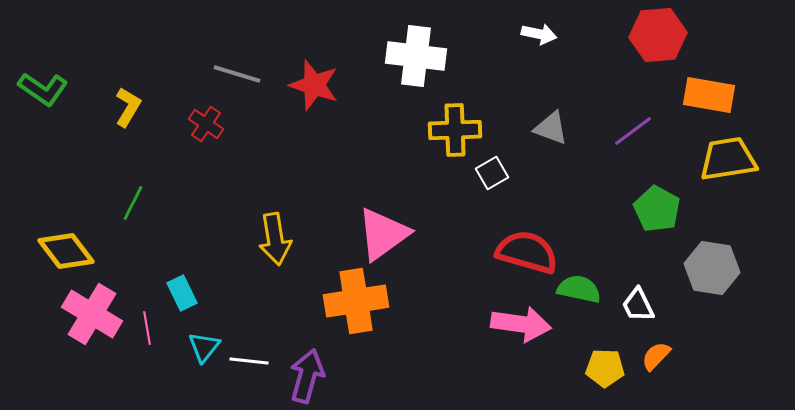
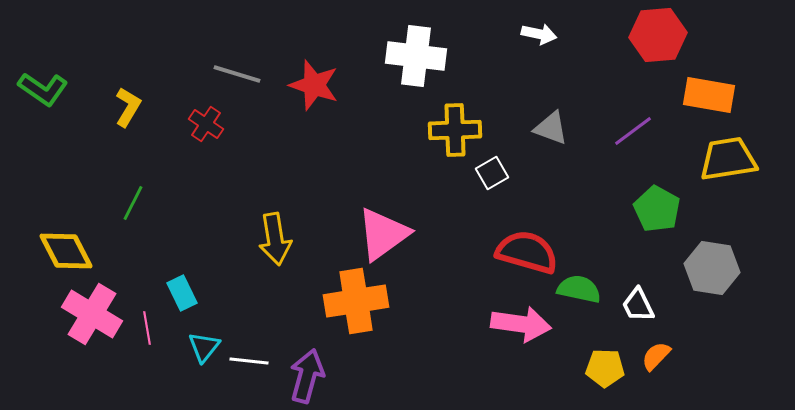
yellow diamond: rotated 10 degrees clockwise
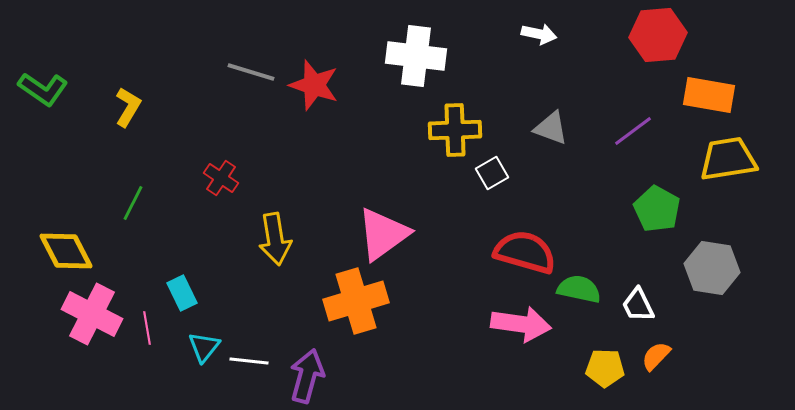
gray line: moved 14 px right, 2 px up
red cross: moved 15 px right, 54 px down
red semicircle: moved 2 px left
orange cross: rotated 8 degrees counterclockwise
pink cross: rotated 4 degrees counterclockwise
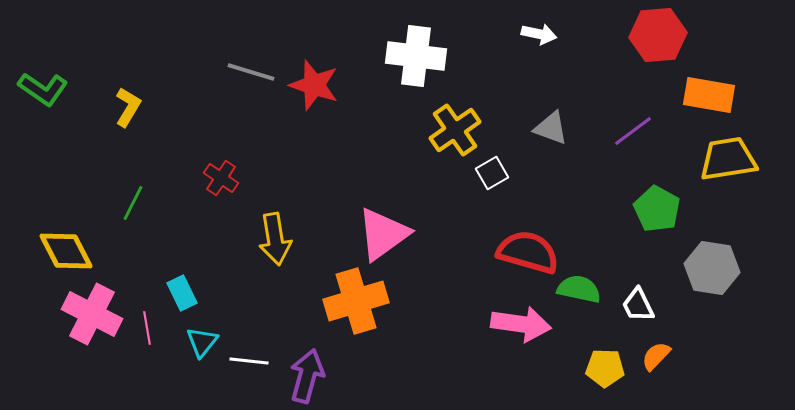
yellow cross: rotated 33 degrees counterclockwise
red semicircle: moved 3 px right
cyan triangle: moved 2 px left, 5 px up
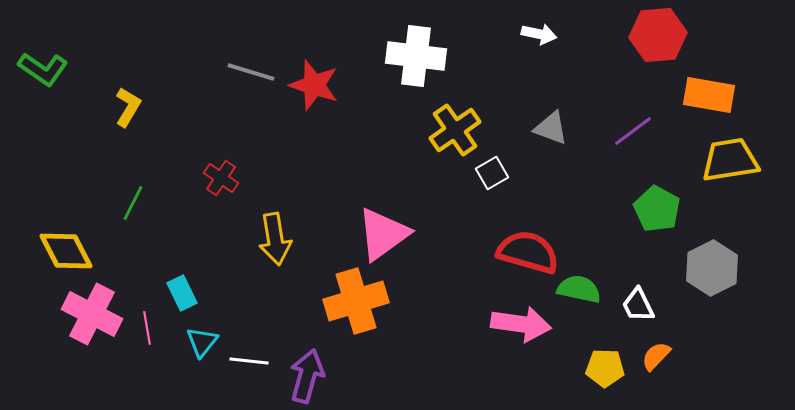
green L-shape: moved 20 px up
yellow trapezoid: moved 2 px right, 1 px down
gray hexagon: rotated 24 degrees clockwise
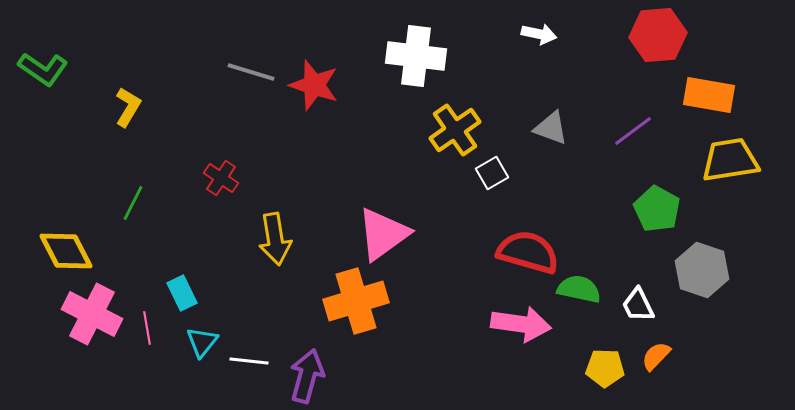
gray hexagon: moved 10 px left, 2 px down; rotated 14 degrees counterclockwise
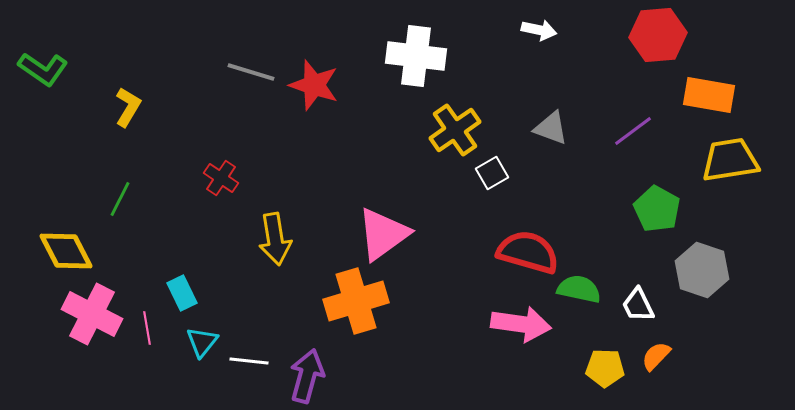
white arrow: moved 4 px up
green line: moved 13 px left, 4 px up
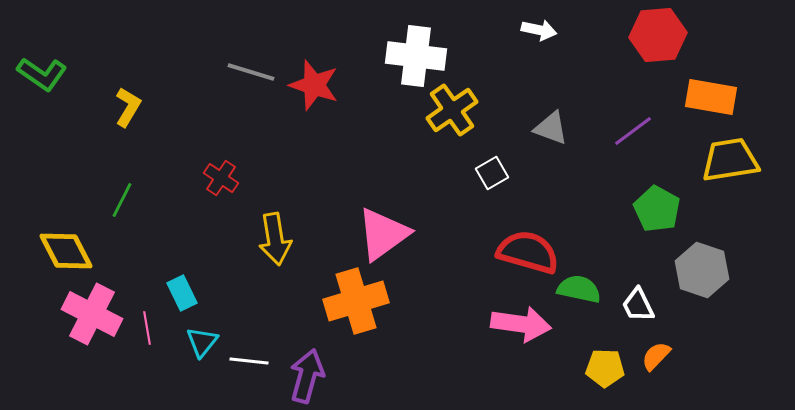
green L-shape: moved 1 px left, 5 px down
orange rectangle: moved 2 px right, 2 px down
yellow cross: moved 3 px left, 20 px up
green line: moved 2 px right, 1 px down
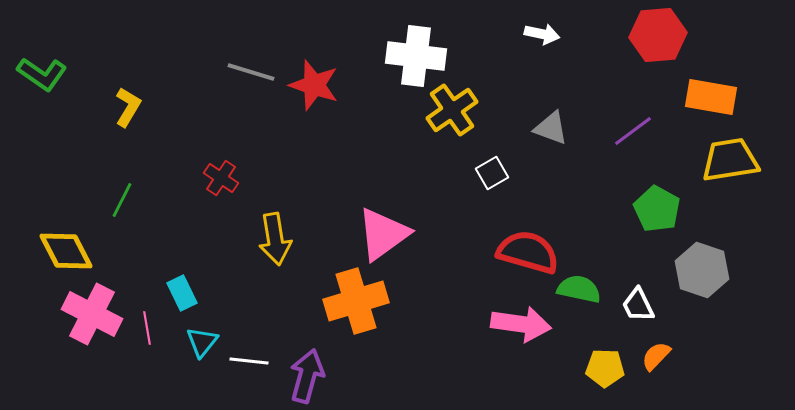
white arrow: moved 3 px right, 4 px down
